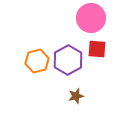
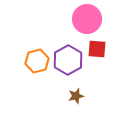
pink circle: moved 4 px left, 1 px down
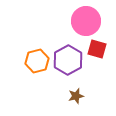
pink circle: moved 1 px left, 2 px down
red square: rotated 12 degrees clockwise
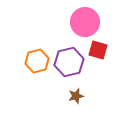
pink circle: moved 1 px left, 1 px down
red square: moved 1 px right, 1 px down
purple hexagon: moved 1 px right, 2 px down; rotated 16 degrees clockwise
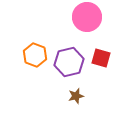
pink circle: moved 2 px right, 5 px up
red square: moved 3 px right, 8 px down
orange hexagon: moved 2 px left, 6 px up; rotated 25 degrees counterclockwise
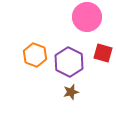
red square: moved 2 px right, 5 px up
purple hexagon: rotated 20 degrees counterclockwise
brown star: moved 5 px left, 4 px up
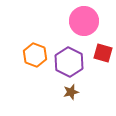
pink circle: moved 3 px left, 4 px down
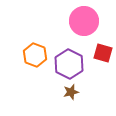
purple hexagon: moved 2 px down
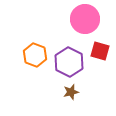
pink circle: moved 1 px right, 2 px up
red square: moved 3 px left, 2 px up
purple hexagon: moved 2 px up
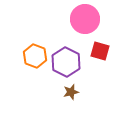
orange hexagon: moved 1 px down
purple hexagon: moved 3 px left
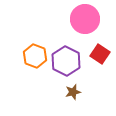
red square: moved 3 px down; rotated 18 degrees clockwise
purple hexagon: moved 1 px up
brown star: moved 2 px right
